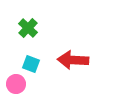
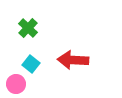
cyan square: rotated 18 degrees clockwise
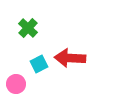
red arrow: moved 3 px left, 2 px up
cyan square: moved 8 px right; rotated 24 degrees clockwise
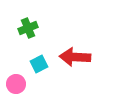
green cross: rotated 24 degrees clockwise
red arrow: moved 5 px right, 1 px up
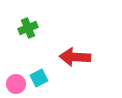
cyan square: moved 14 px down
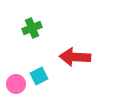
green cross: moved 4 px right
cyan square: moved 2 px up
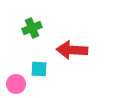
red arrow: moved 3 px left, 7 px up
cyan square: moved 7 px up; rotated 30 degrees clockwise
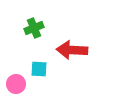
green cross: moved 2 px right
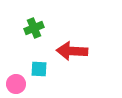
red arrow: moved 1 px down
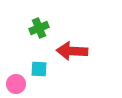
green cross: moved 5 px right
